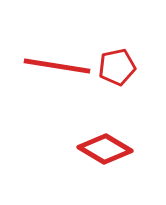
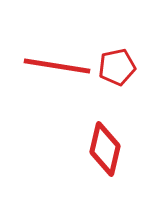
red diamond: rotated 72 degrees clockwise
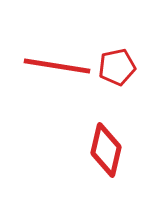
red diamond: moved 1 px right, 1 px down
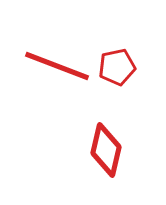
red line: rotated 12 degrees clockwise
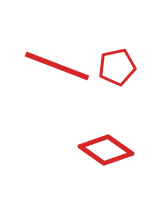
red diamond: rotated 68 degrees counterclockwise
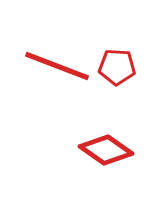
red pentagon: rotated 15 degrees clockwise
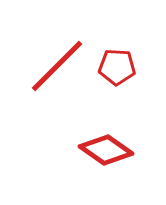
red line: rotated 66 degrees counterclockwise
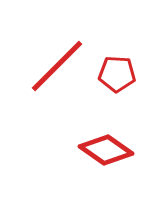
red pentagon: moved 7 px down
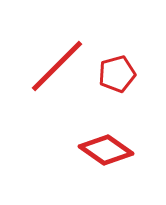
red pentagon: rotated 18 degrees counterclockwise
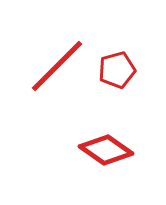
red pentagon: moved 4 px up
